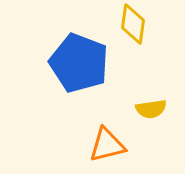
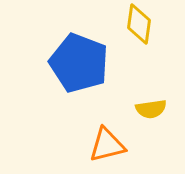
yellow diamond: moved 6 px right
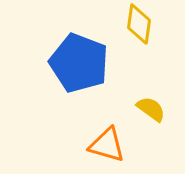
yellow semicircle: rotated 136 degrees counterclockwise
orange triangle: rotated 30 degrees clockwise
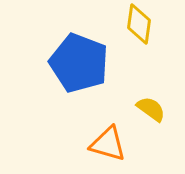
orange triangle: moved 1 px right, 1 px up
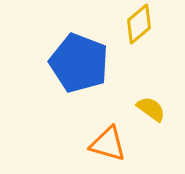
yellow diamond: rotated 42 degrees clockwise
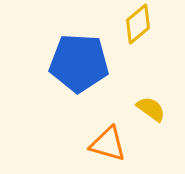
yellow diamond: moved 1 px left
blue pentagon: rotated 18 degrees counterclockwise
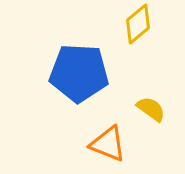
blue pentagon: moved 10 px down
orange triangle: rotated 6 degrees clockwise
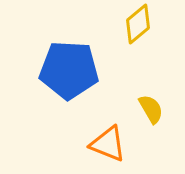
blue pentagon: moved 10 px left, 3 px up
yellow semicircle: rotated 24 degrees clockwise
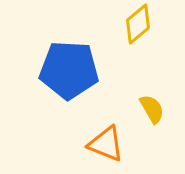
yellow semicircle: moved 1 px right
orange triangle: moved 2 px left
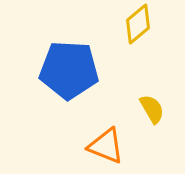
orange triangle: moved 2 px down
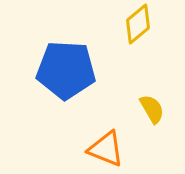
blue pentagon: moved 3 px left
orange triangle: moved 3 px down
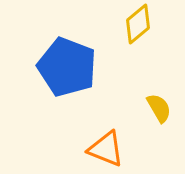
blue pentagon: moved 1 px right, 3 px up; rotated 18 degrees clockwise
yellow semicircle: moved 7 px right, 1 px up
